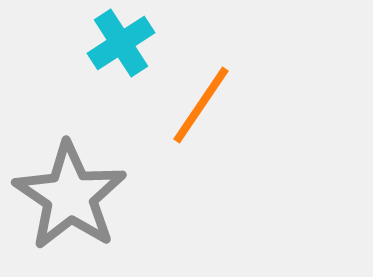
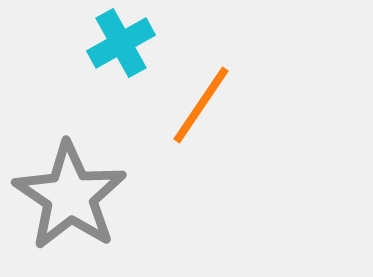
cyan cross: rotated 4 degrees clockwise
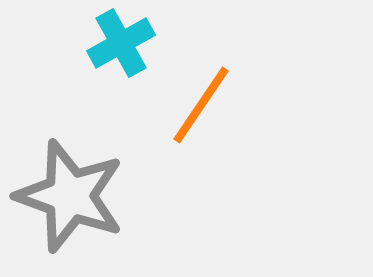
gray star: rotated 14 degrees counterclockwise
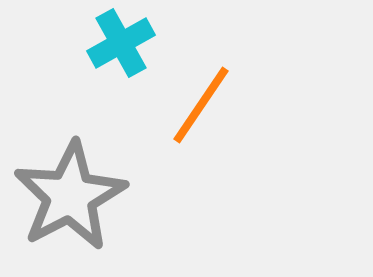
gray star: rotated 24 degrees clockwise
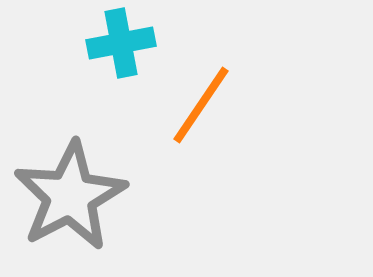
cyan cross: rotated 18 degrees clockwise
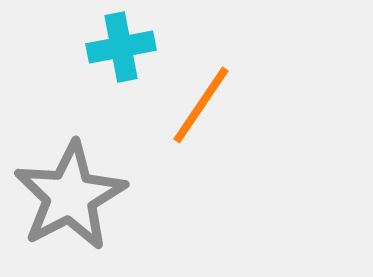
cyan cross: moved 4 px down
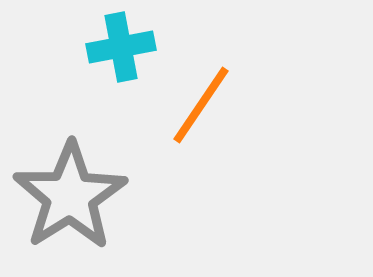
gray star: rotated 4 degrees counterclockwise
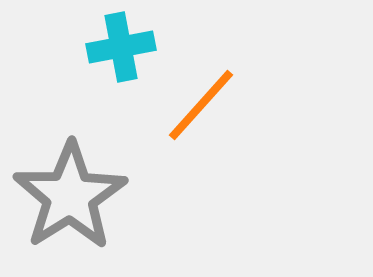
orange line: rotated 8 degrees clockwise
